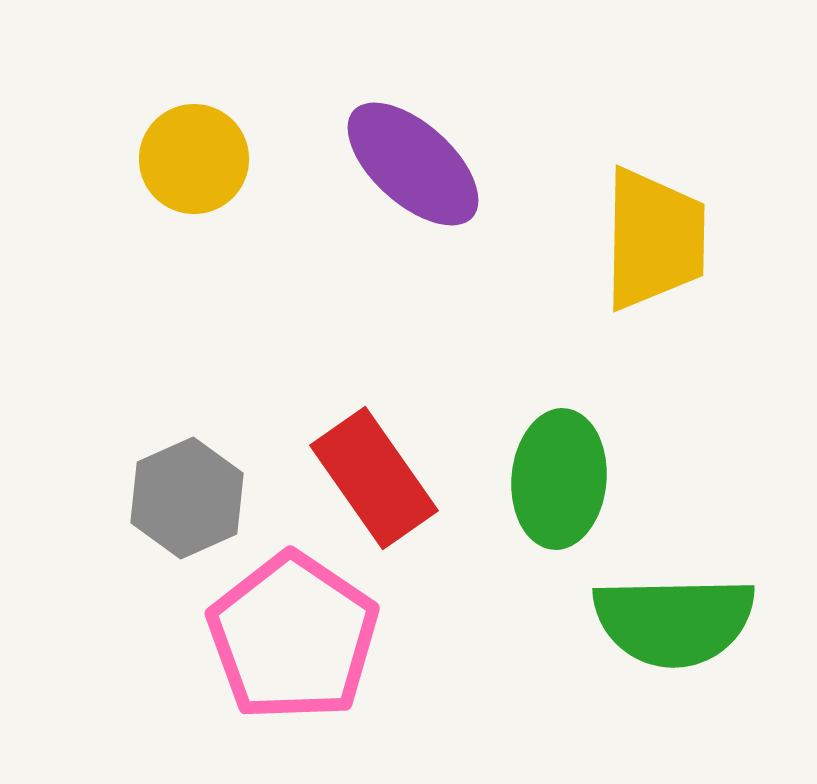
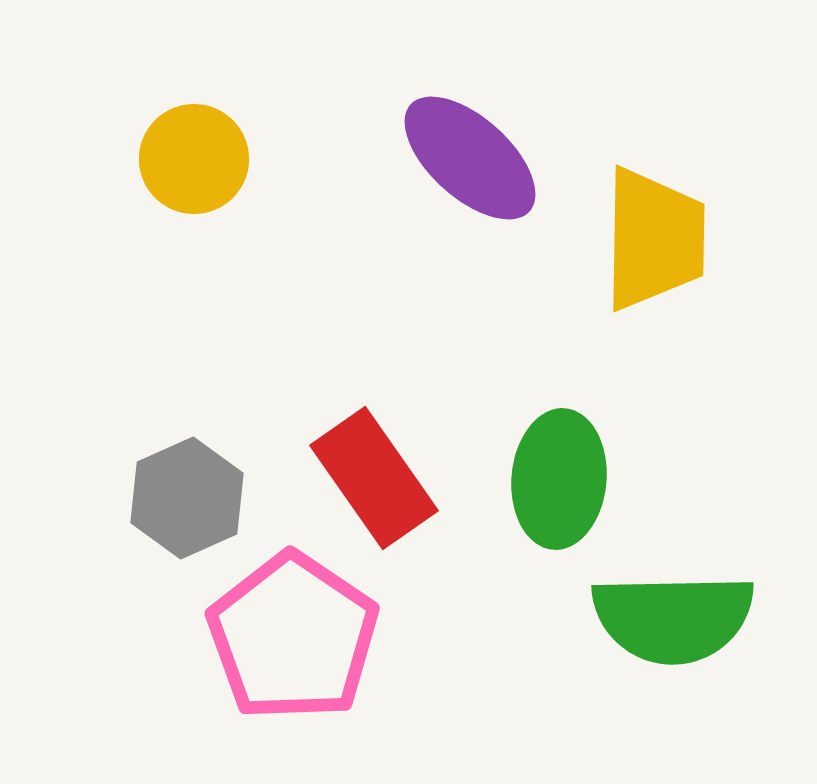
purple ellipse: moved 57 px right, 6 px up
green semicircle: moved 1 px left, 3 px up
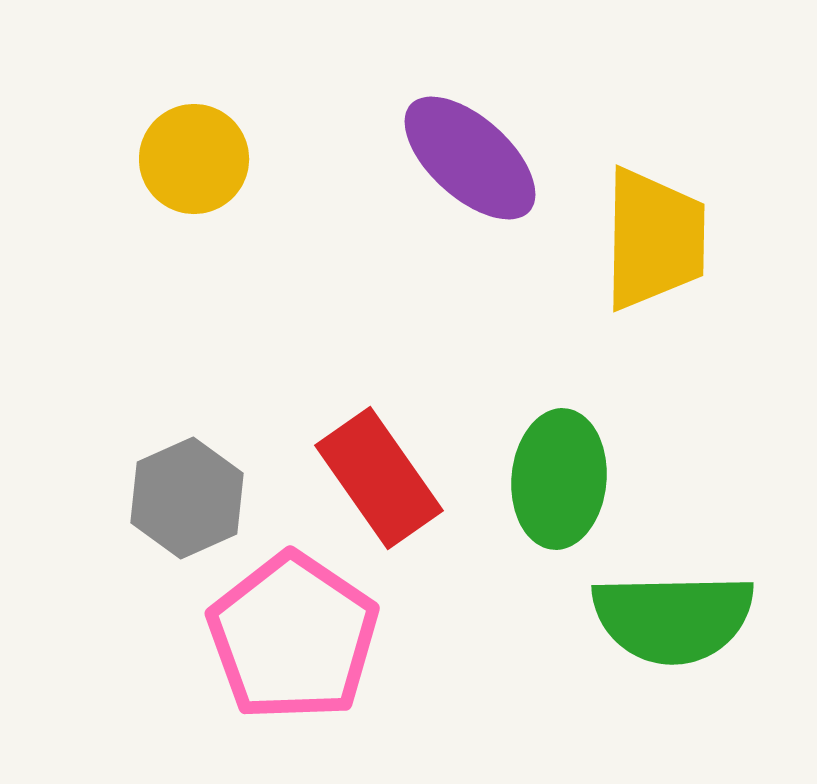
red rectangle: moved 5 px right
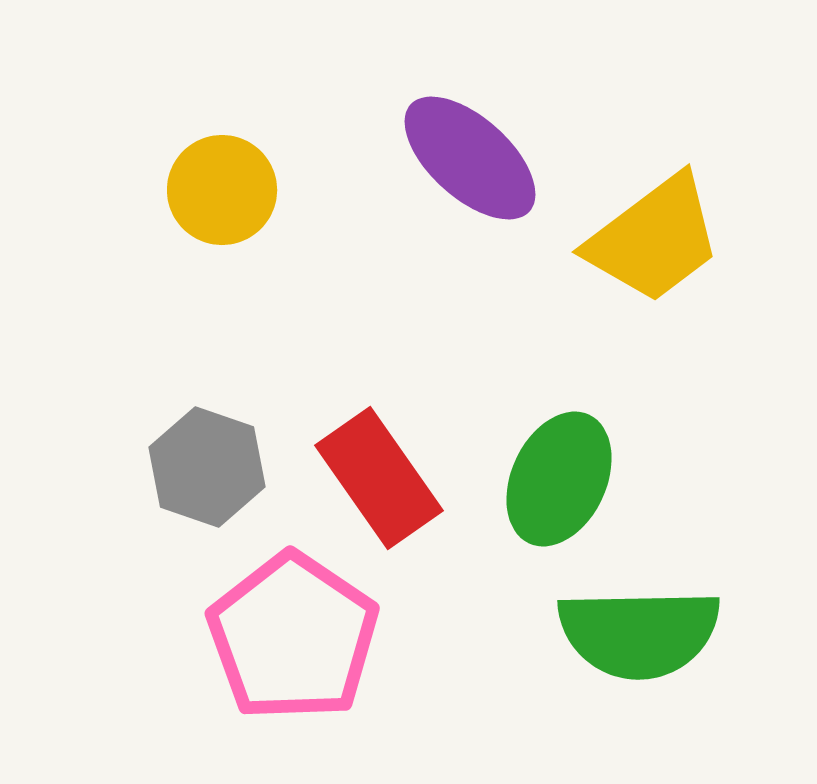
yellow circle: moved 28 px right, 31 px down
yellow trapezoid: rotated 52 degrees clockwise
green ellipse: rotated 20 degrees clockwise
gray hexagon: moved 20 px right, 31 px up; rotated 17 degrees counterclockwise
green semicircle: moved 34 px left, 15 px down
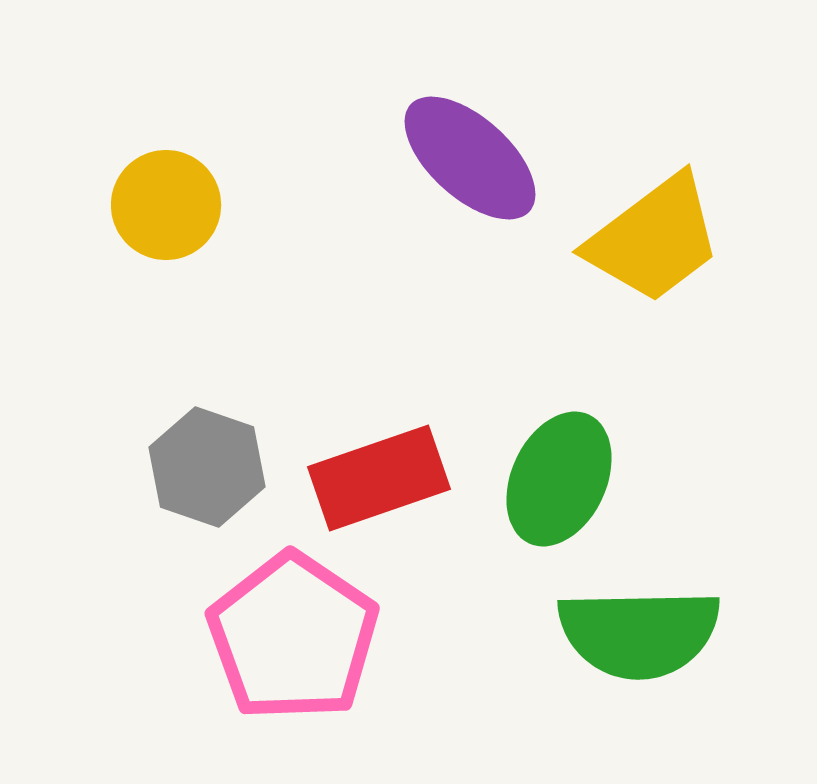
yellow circle: moved 56 px left, 15 px down
red rectangle: rotated 74 degrees counterclockwise
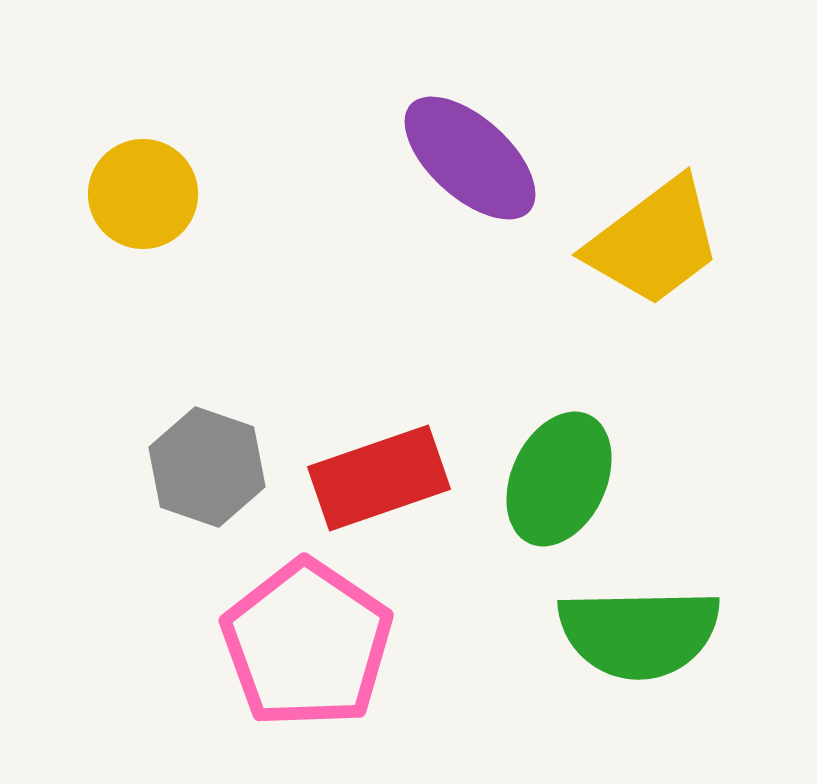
yellow circle: moved 23 px left, 11 px up
yellow trapezoid: moved 3 px down
pink pentagon: moved 14 px right, 7 px down
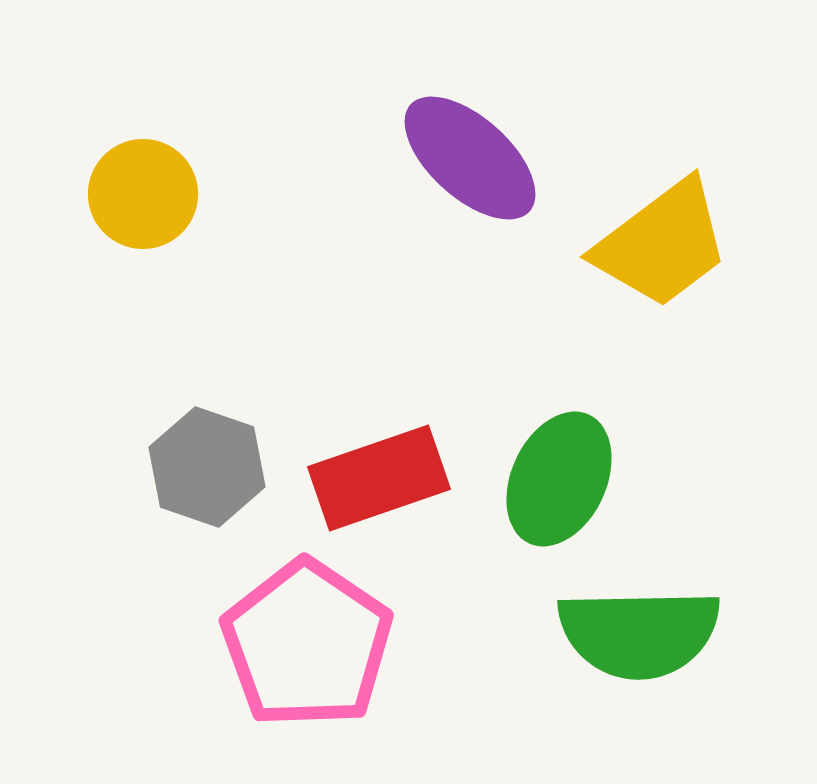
yellow trapezoid: moved 8 px right, 2 px down
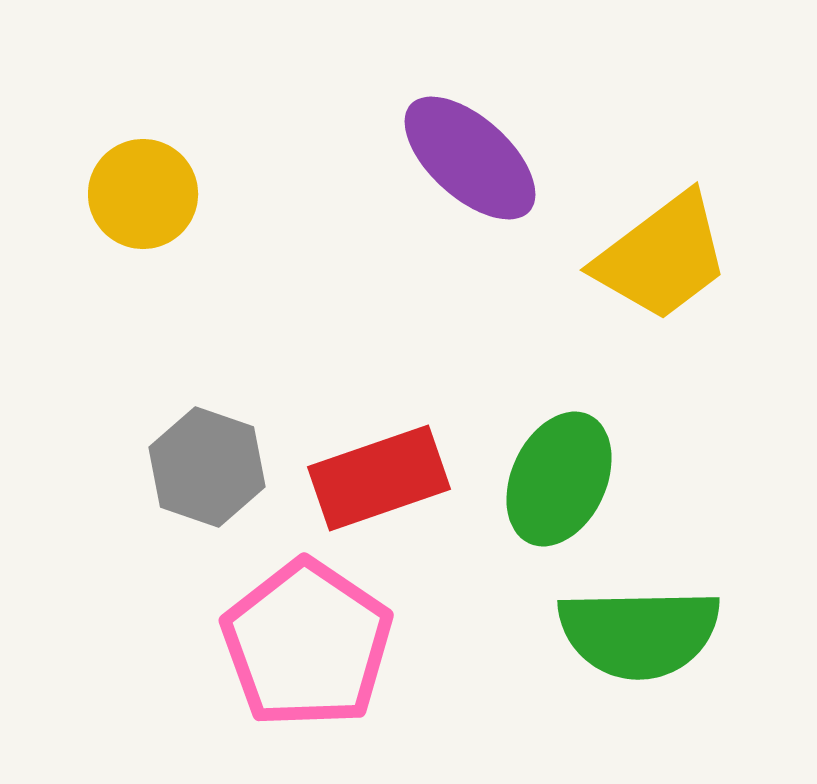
yellow trapezoid: moved 13 px down
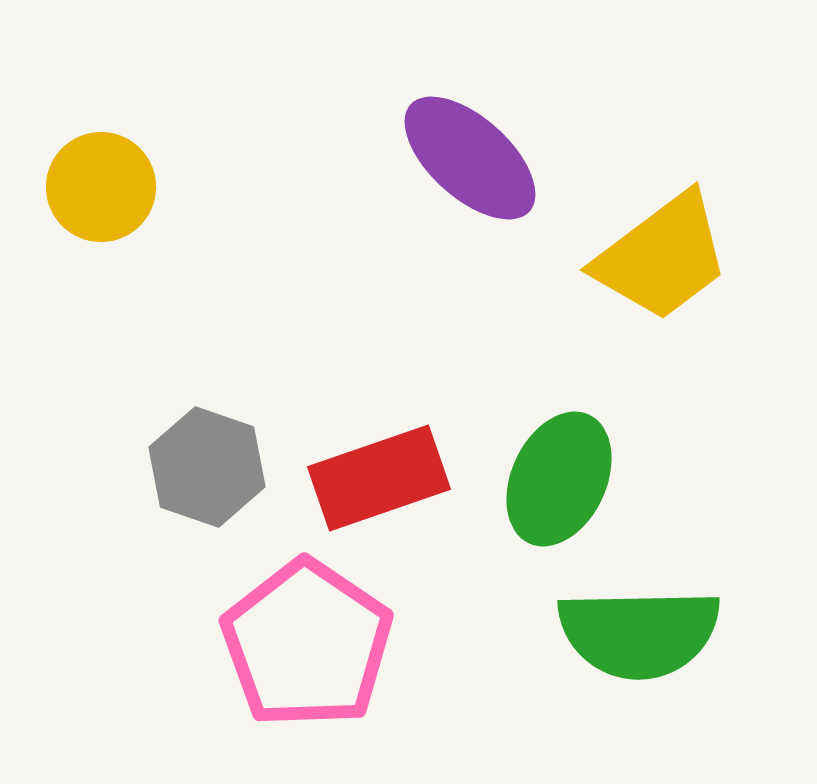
yellow circle: moved 42 px left, 7 px up
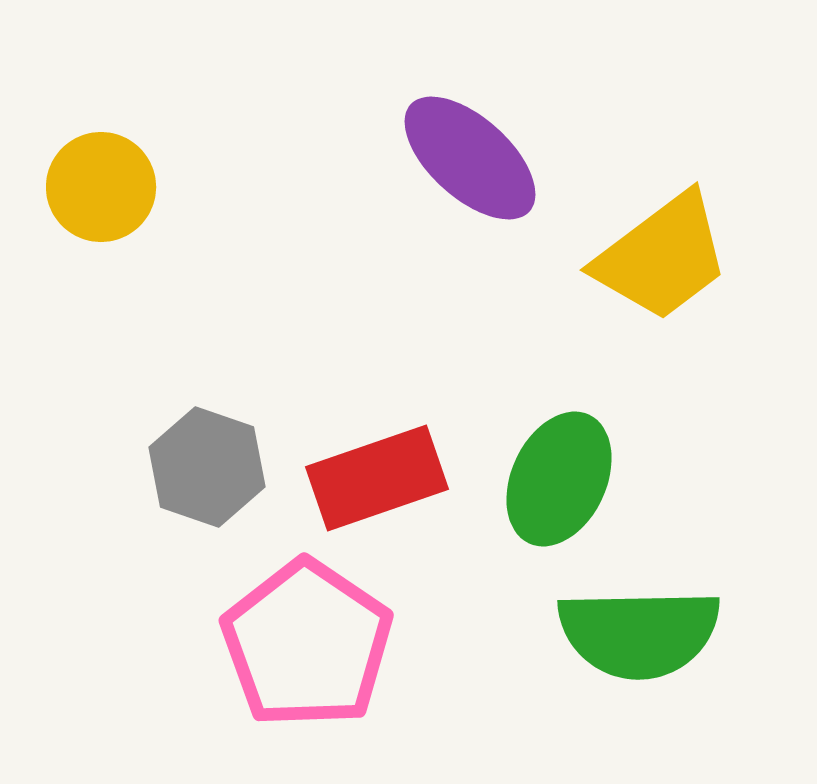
red rectangle: moved 2 px left
